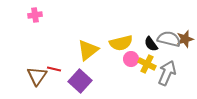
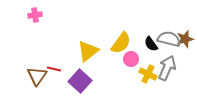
yellow semicircle: rotated 40 degrees counterclockwise
yellow triangle: moved 1 px down
yellow cross: moved 1 px right, 10 px down
gray arrow: moved 5 px up
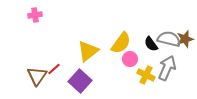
pink circle: moved 1 px left
red line: rotated 56 degrees counterclockwise
yellow cross: moved 2 px left, 1 px down
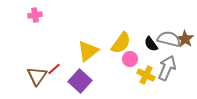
brown star: rotated 24 degrees counterclockwise
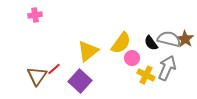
black semicircle: moved 1 px up
pink circle: moved 2 px right, 1 px up
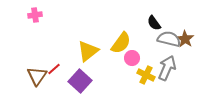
black semicircle: moved 3 px right, 20 px up
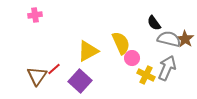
yellow semicircle: rotated 60 degrees counterclockwise
yellow triangle: rotated 10 degrees clockwise
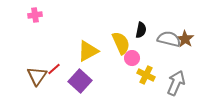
black semicircle: moved 13 px left, 7 px down; rotated 133 degrees counterclockwise
gray arrow: moved 9 px right, 15 px down
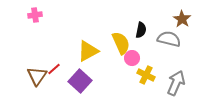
brown star: moved 3 px left, 20 px up
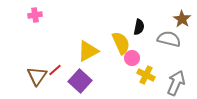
black semicircle: moved 2 px left, 3 px up
red line: moved 1 px right, 1 px down
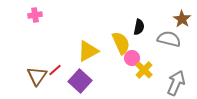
yellow cross: moved 2 px left, 5 px up; rotated 18 degrees clockwise
